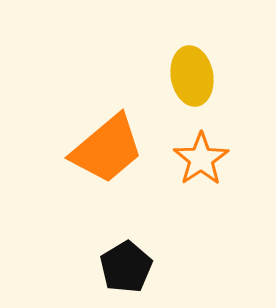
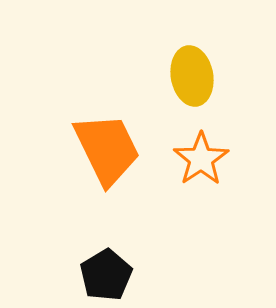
orange trapezoid: rotated 76 degrees counterclockwise
black pentagon: moved 20 px left, 8 px down
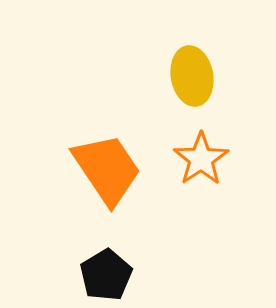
orange trapezoid: moved 20 px down; rotated 8 degrees counterclockwise
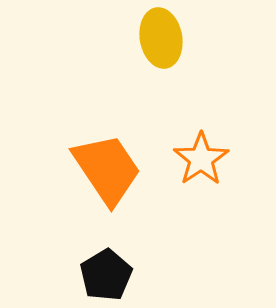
yellow ellipse: moved 31 px left, 38 px up
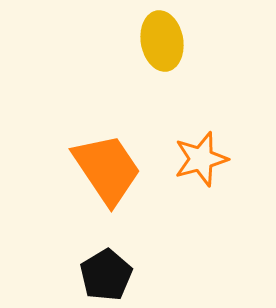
yellow ellipse: moved 1 px right, 3 px down
orange star: rotated 18 degrees clockwise
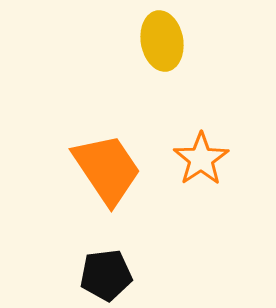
orange star: rotated 18 degrees counterclockwise
black pentagon: rotated 24 degrees clockwise
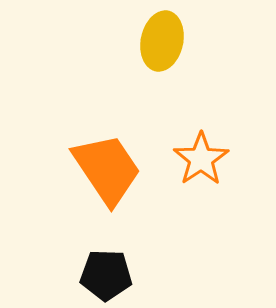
yellow ellipse: rotated 22 degrees clockwise
black pentagon: rotated 9 degrees clockwise
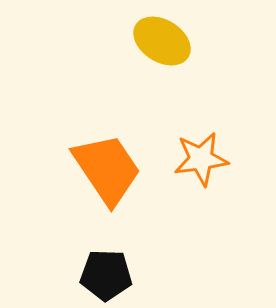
yellow ellipse: rotated 70 degrees counterclockwise
orange star: rotated 26 degrees clockwise
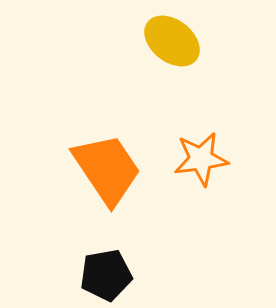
yellow ellipse: moved 10 px right; rotated 6 degrees clockwise
black pentagon: rotated 12 degrees counterclockwise
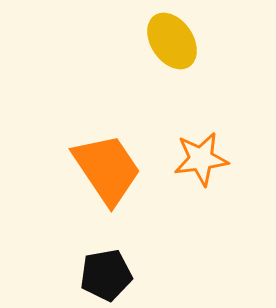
yellow ellipse: rotated 18 degrees clockwise
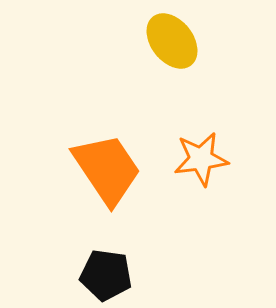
yellow ellipse: rotated 4 degrees counterclockwise
black pentagon: rotated 18 degrees clockwise
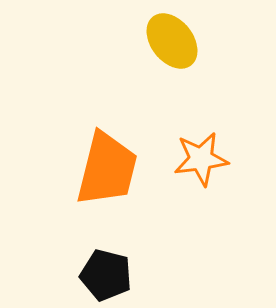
orange trapezoid: rotated 48 degrees clockwise
black pentagon: rotated 6 degrees clockwise
